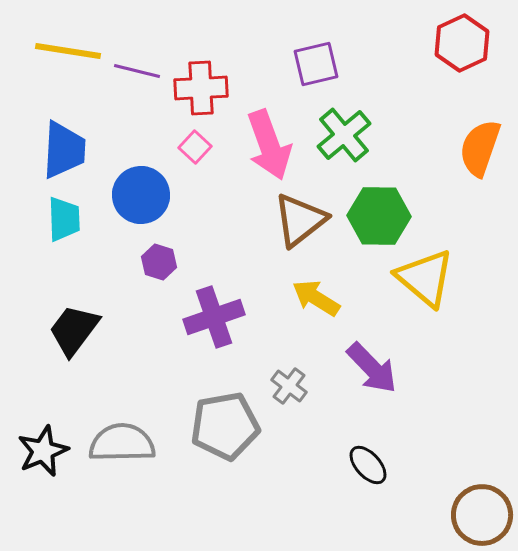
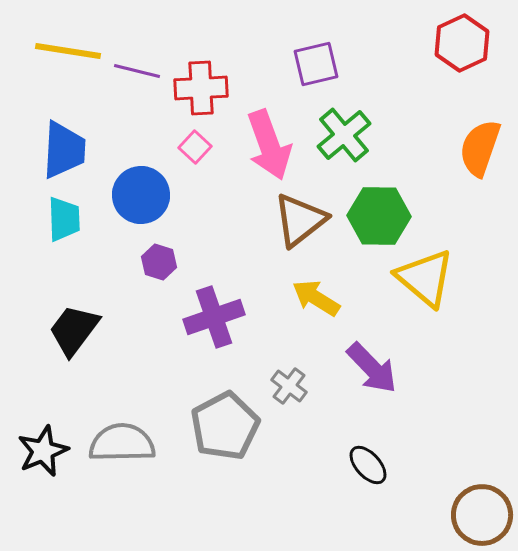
gray pentagon: rotated 18 degrees counterclockwise
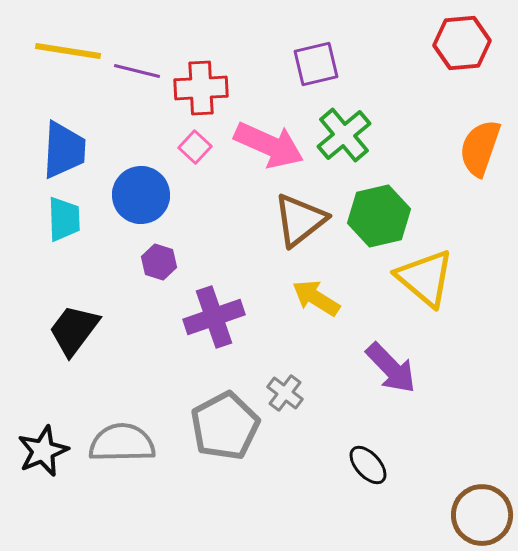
red hexagon: rotated 20 degrees clockwise
pink arrow: rotated 46 degrees counterclockwise
green hexagon: rotated 14 degrees counterclockwise
purple arrow: moved 19 px right
gray cross: moved 4 px left, 7 px down
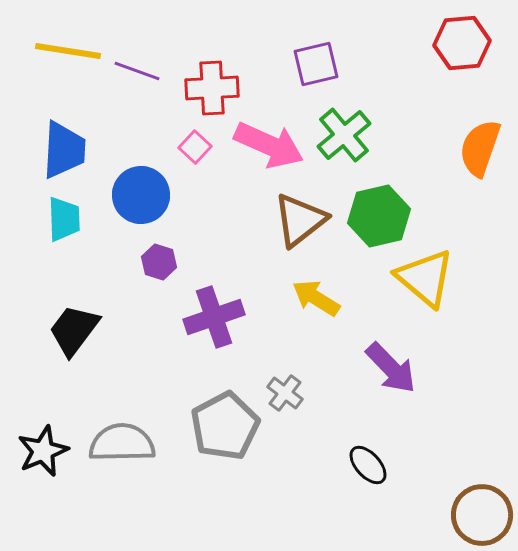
purple line: rotated 6 degrees clockwise
red cross: moved 11 px right
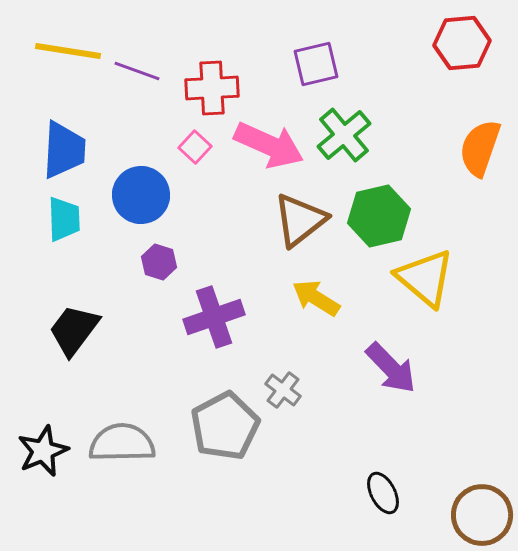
gray cross: moved 2 px left, 3 px up
black ellipse: moved 15 px right, 28 px down; rotated 15 degrees clockwise
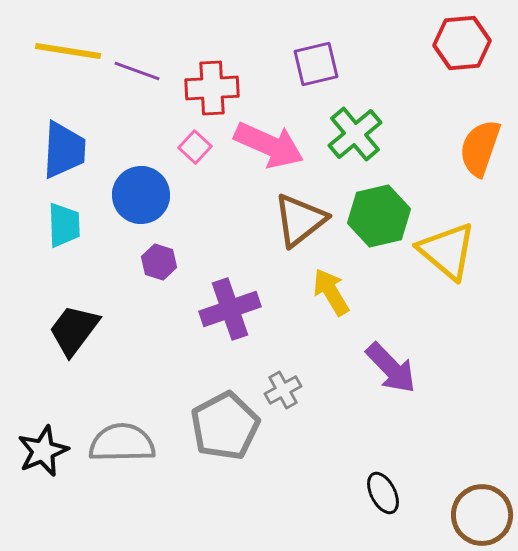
green cross: moved 11 px right, 1 px up
cyan trapezoid: moved 6 px down
yellow triangle: moved 22 px right, 27 px up
yellow arrow: moved 15 px right, 6 px up; rotated 27 degrees clockwise
purple cross: moved 16 px right, 8 px up
gray cross: rotated 24 degrees clockwise
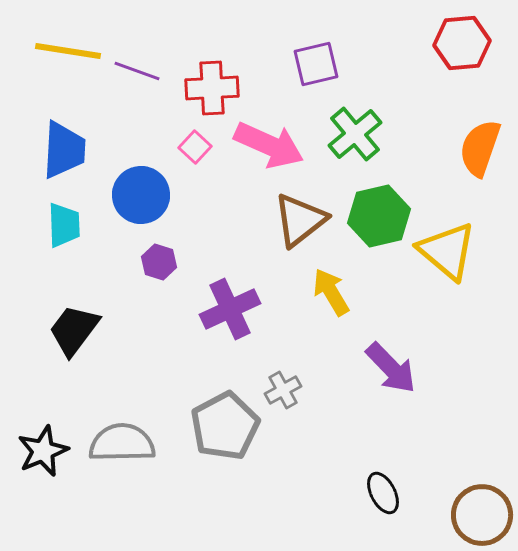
purple cross: rotated 6 degrees counterclockwise
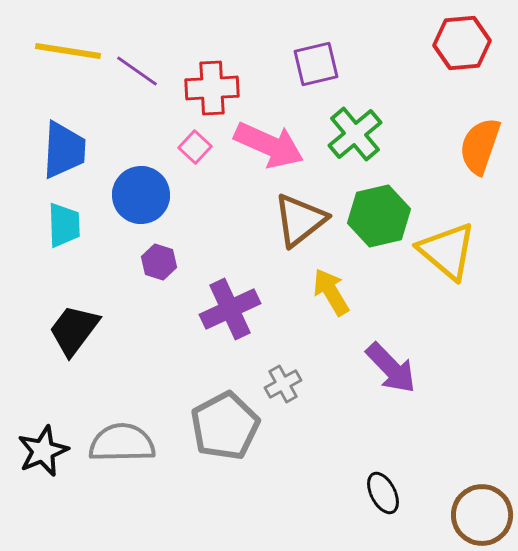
purple line: rotated 15 degrees clockwise
orange semicircle: moved 2 px up
gray cross: moved 6 px up
